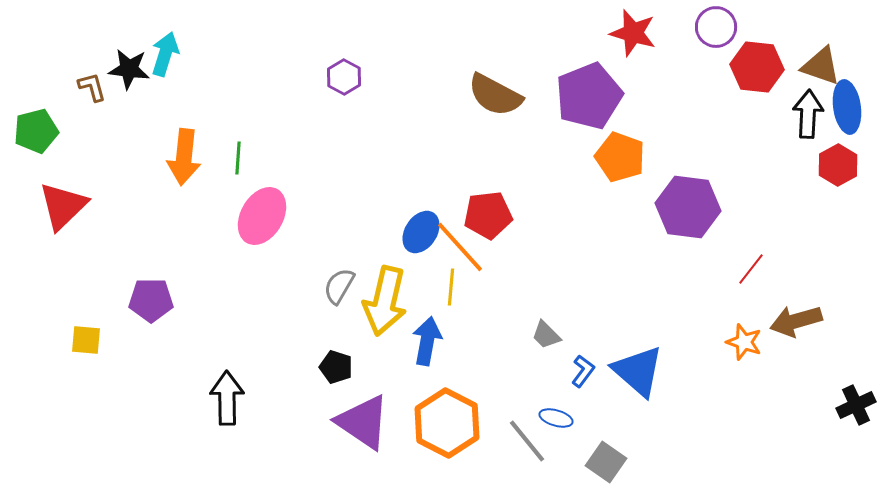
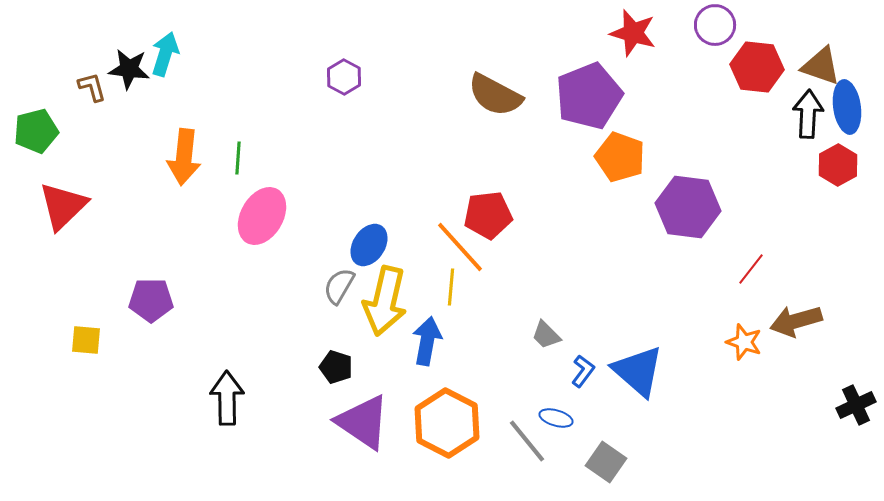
purple circle at (716, 27): moved 1 px left, 2 px up
blue ellipse at (421, 232): moved 52 px left, 13 px down
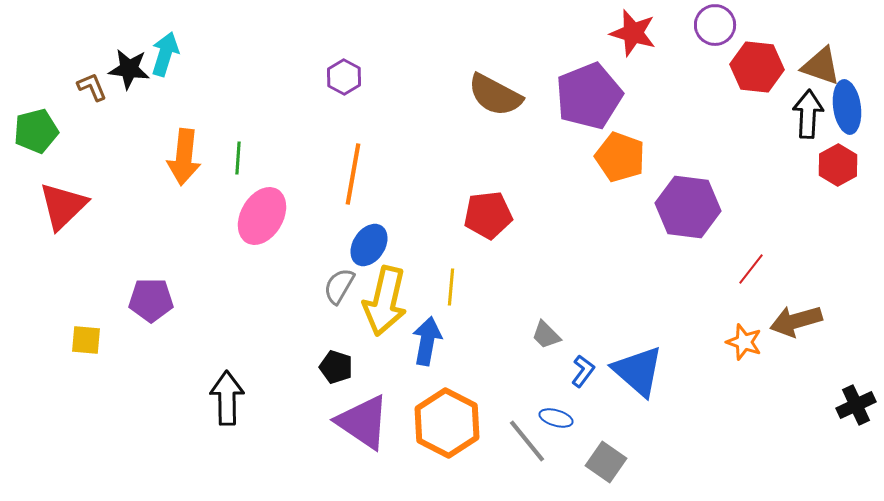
brown L-shape at (92, 87): rotated 8 degrees counterclockwise
orange line at (460, 247): moved 107 px left, 73 px up; rotated 52 degrees clockwise
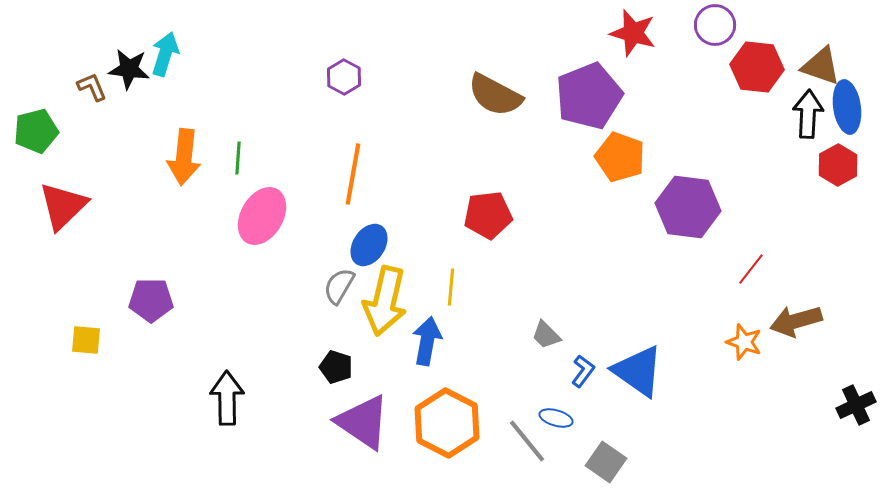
blue triangle at (638, 371): rotated 6 degrees counterclockwise
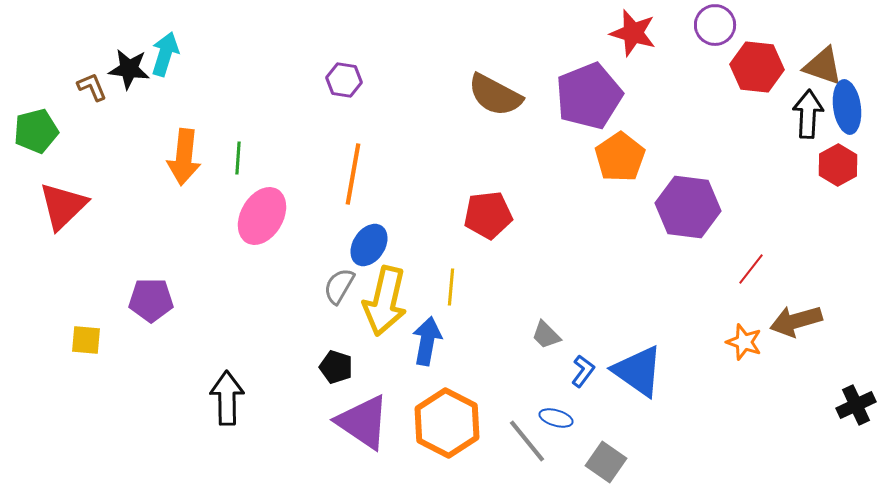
brown triangle at (821, 66): moved 2 px right
purple hexagon at (344, 77): moved 3 px down; rotated 20 degrees counterclockwise
orange pentagon at (620, 157): rotated 18 degrees clockwise
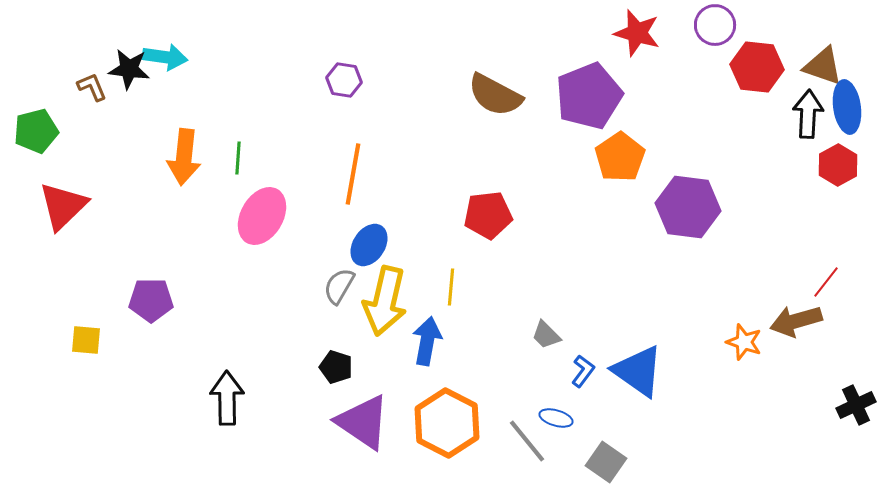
red star at (633, 33): moved 4 px right
cyan arrow at (165, 54): moved 3 px down; rotated 81 degrees clockwise
red line at (751, 269): moved 75 px right, 13 px down
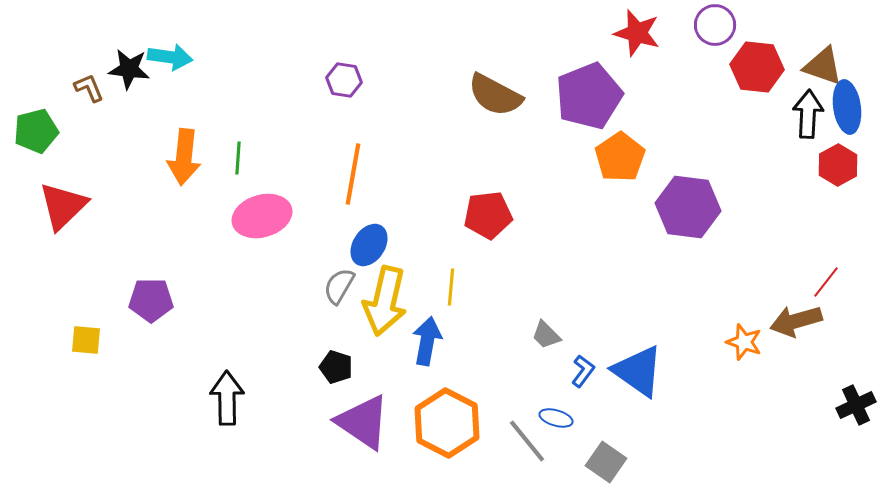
cyan arrow at (165, 57): moved 5 px right
brown L-shape at (92, 87): moved 3 px left, 1 px down
pink ellipse at (262, 216): rotated 44 degrees clockwise
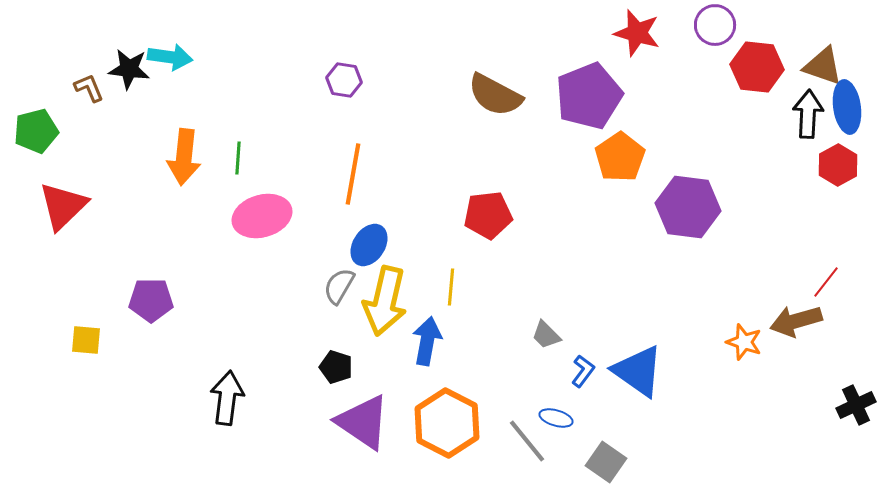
black arrow at (227, 398): rotated 8 degrees clockwise
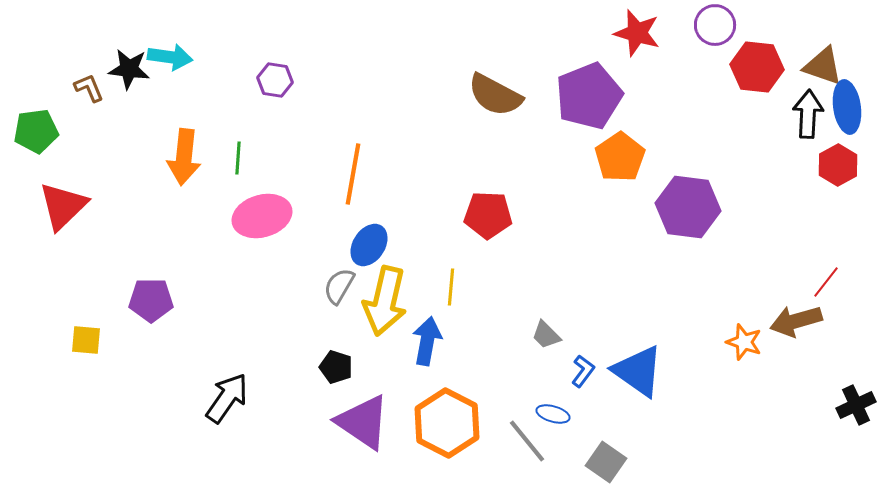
purple hexagon at (344, 80): moved 69 px left
green pentagon at (36, 131): rotated 6 degrees clockwise
red pentagon at (488, 215): rotated 9 degrees clockwise
black arrow at (227, 398): rotated 28 degrees clockwise
blue ellipse at (556, 418): moved 3 px left, 4 px up
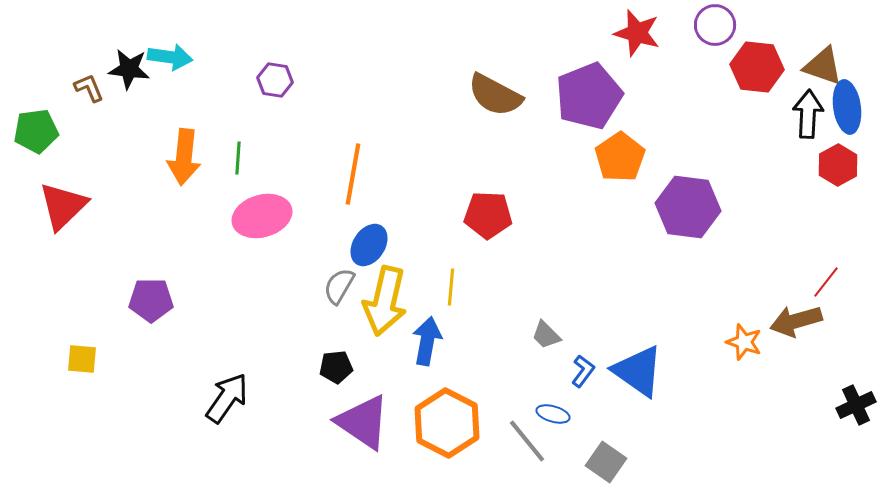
yellow square at (86, 340): moved 4 px left, 19 px down
black pentagon at (336, 367): rotated 24 degrees counterclockwise
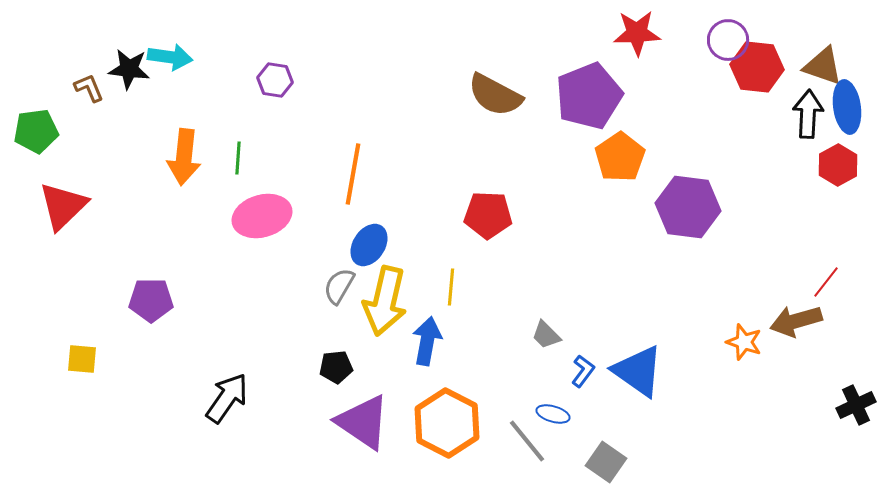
purple circle at (715, 25): moved 13 px right, 15 px down
red star at (637, 33): rotated 18 degrees counterclockwise
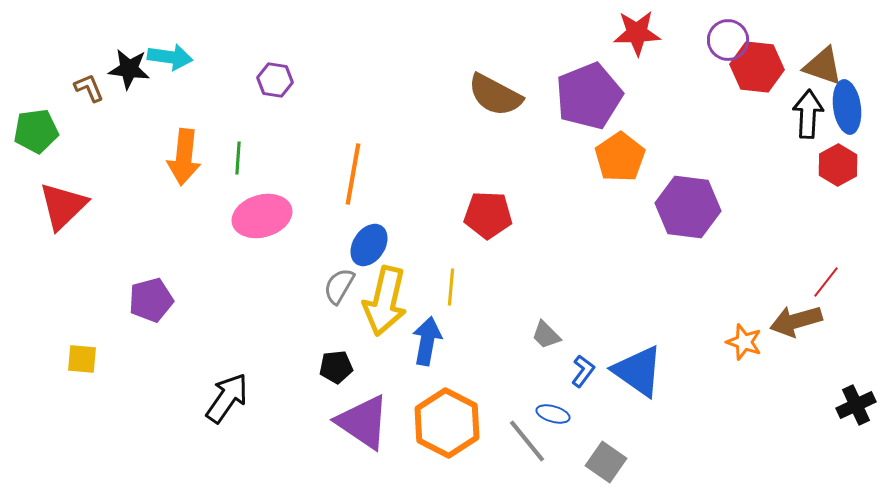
purple pentagon at (151, 300): rotated 15 degrees counterclockwise
